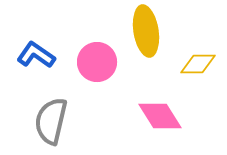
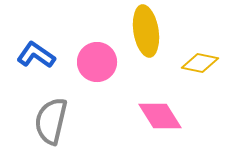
yellow diamond: moved 2 px right, 1 px up; rotated 12 degrees clockwise
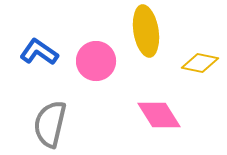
blue L-shape: moved 3 px right, 3 px up
pink circle: moved 1 px left, 1 px up
pink diamond: moved 1 px left, 1 px up
gray semicircle: moved 1 px left, 3 px down
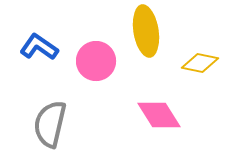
blue L-shape: moved 5 px up
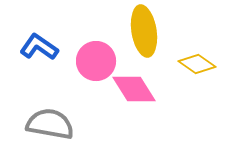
yellow ellipse: moved 2 px left
yellow diamond: moved 3 px left, 1 px down; rotated 24 degrees clockwise
pink diamond: moved 25 px left, 26 px up
gray semicircle: rotated 87 degrees clockwise
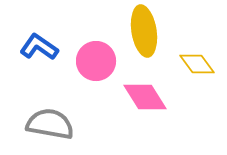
yellow diamond: rotated 18 degrees clockwise
pink diamond: moved 11 px right, 8 px down
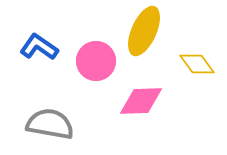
yellow ellipse: rotated 33 degrees clockwise
pink diamond: moved 4 px left, 4 px down; rotated 60 degrees counterclockwise
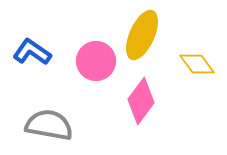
yellow ellipse: moved 2 px left, 4 px down
blue L-shape: moved 7 px left, 5 px down
pink diamond: rotated 51 degrees counterclockwise
gray semicircle: moved 1 px left, 1 px down
